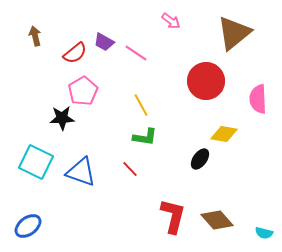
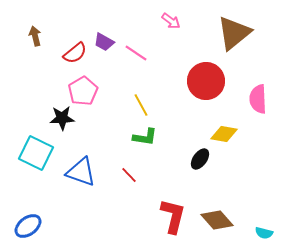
cyan square: moved 9 px up
red line: moved 1 px left, 6 px down
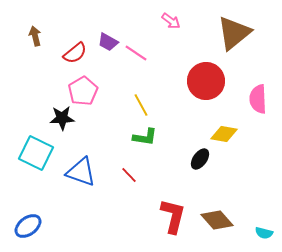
purple trapezoid: moved 4 px right
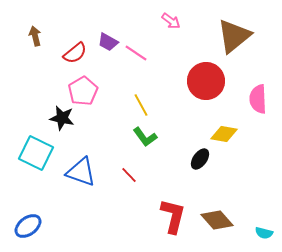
brown triangle: moved 3 px down
black star: rotated 15 degrees clockwise
green L-shape: rotated 45 degrees clockwise
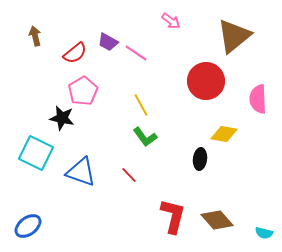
black ellipse: rotated 30 degrees counterclockwise
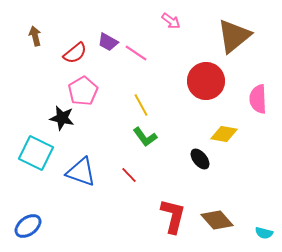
black ellipse: rotated 45 degrees counterclockwise
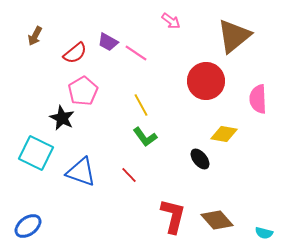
brown arrow: rotated 138 degrees counterclockwise
black star: rotated 15 degrees clockwise
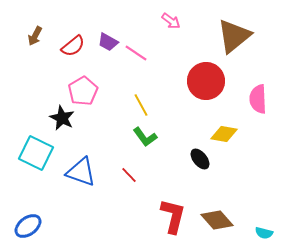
red semicircle: moved 2 px left, 7 px up
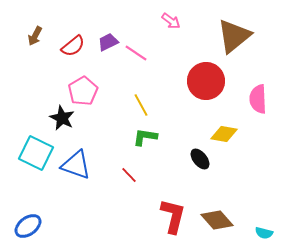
purple trapezoid: rotated 125 degrees clockwise
green L-shape: rotated 135 degrees clockwise
blue triangle: moved 5 px left, 7 px up
